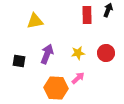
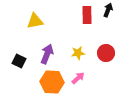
black square: rotated 16 degrees clockwise
orange hexagon: moved 4 px left, 6 px up
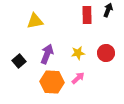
black square: rotated 24 degrees clockwise
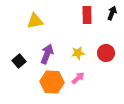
black arrow: moved 4 px right, 3 px down
